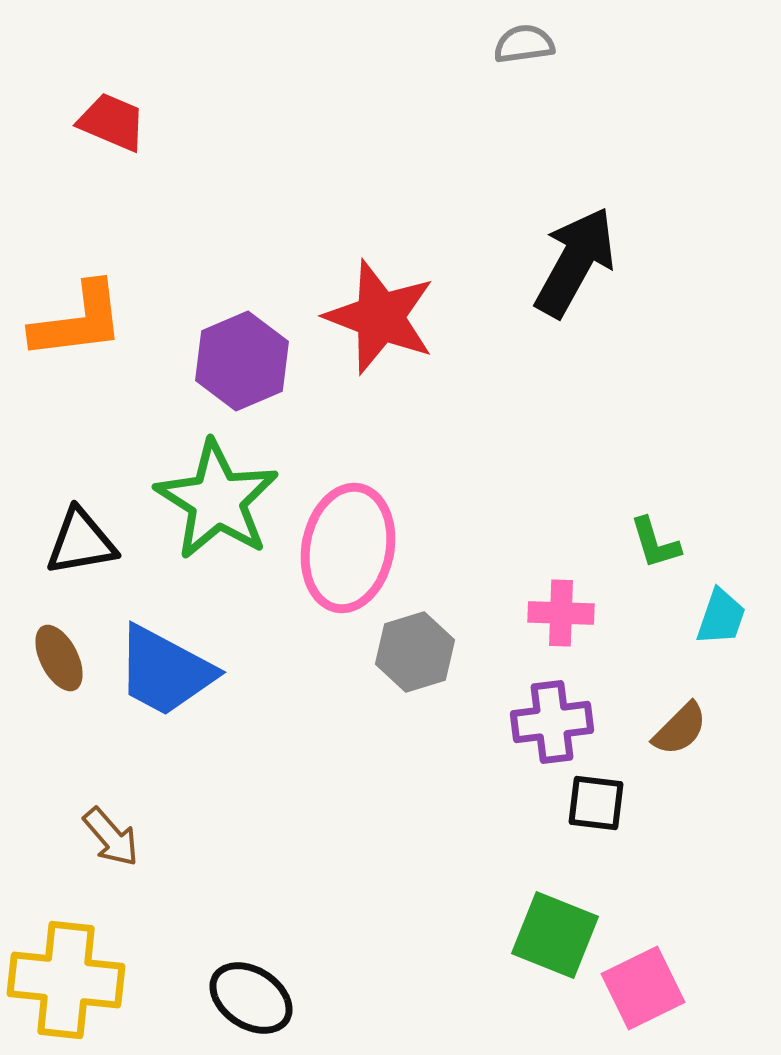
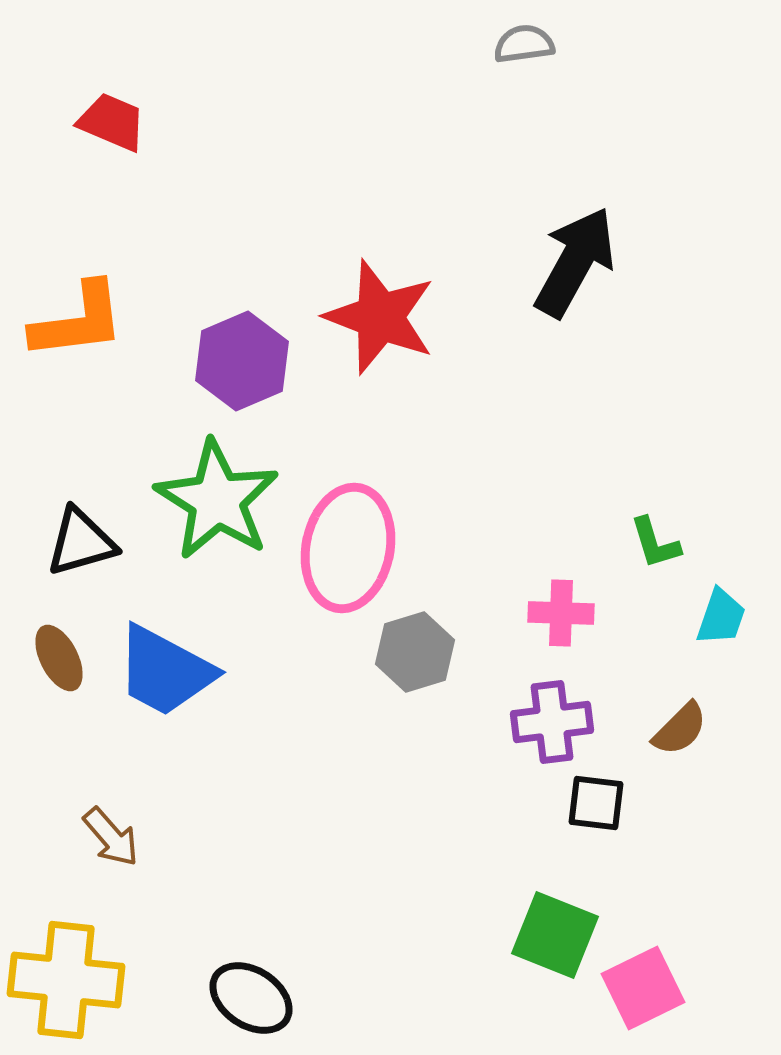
black triangle: rotated 6 degrees counterclockwise
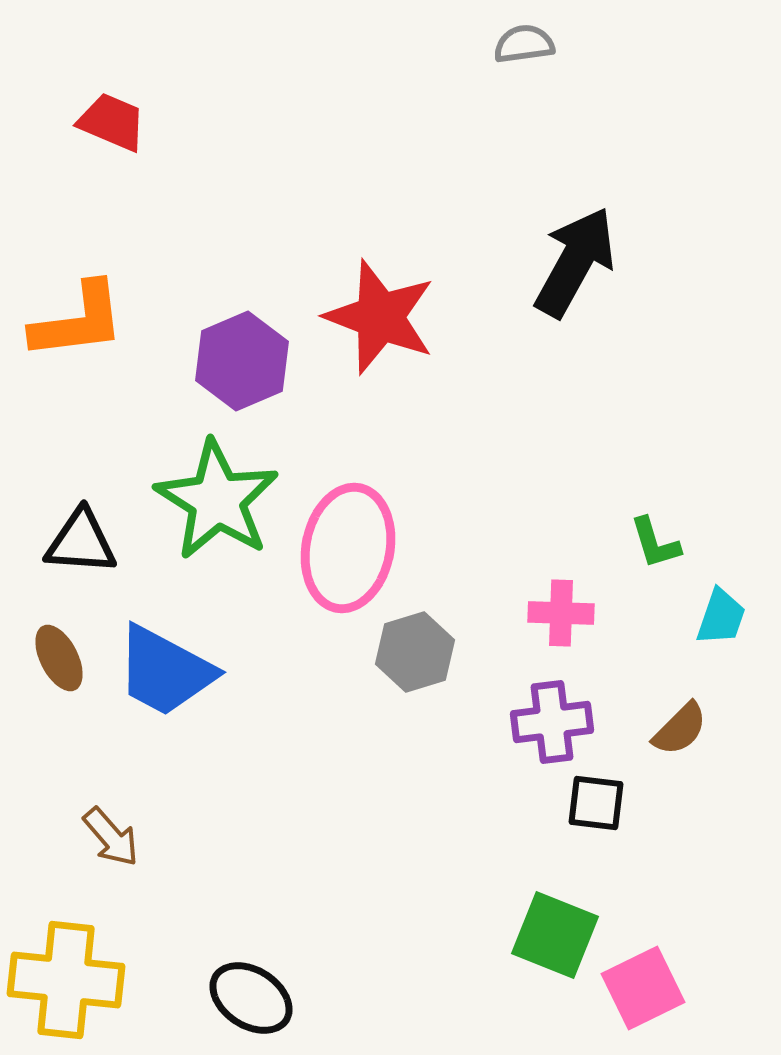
black triangle: rotated 20 degrees clockwise
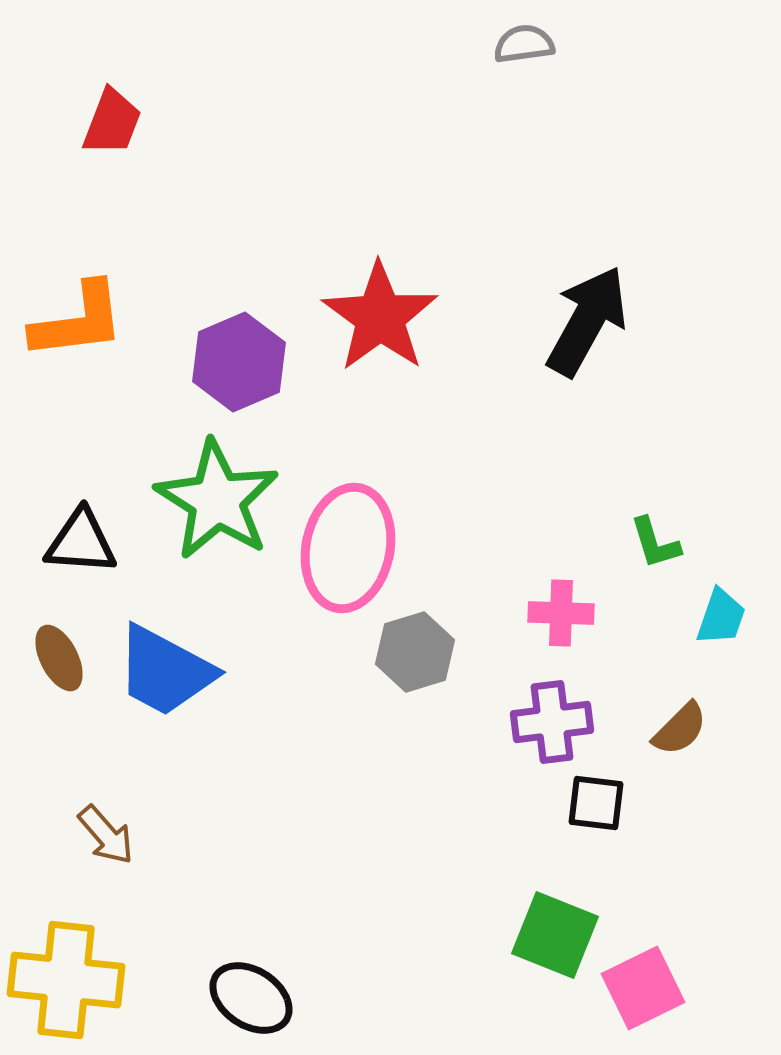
red trapezoid: rotated 88 degrees clockwise
black arrow: moved 12 px right, 59 px down
red star: rotated 15 degrees clockwise
purple hexagon: moved 3 px left, 1 px down
brown arrow: moved 5 px left, 2 px up
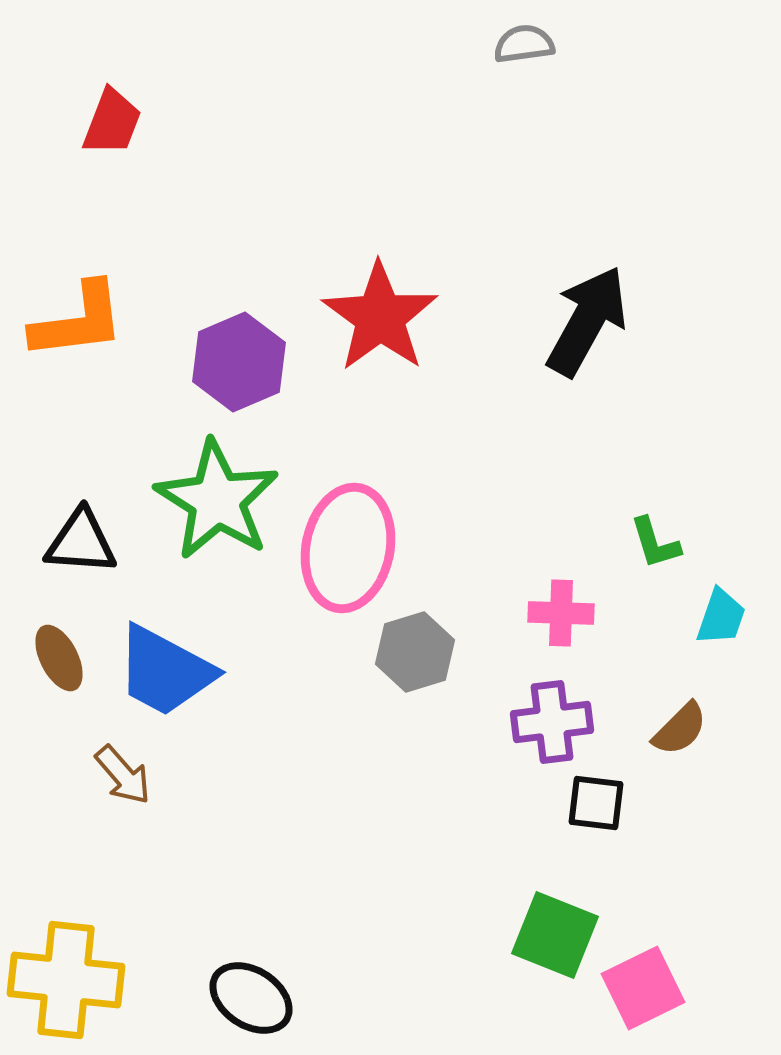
brown arrow: moved 17 px right, 60 px up
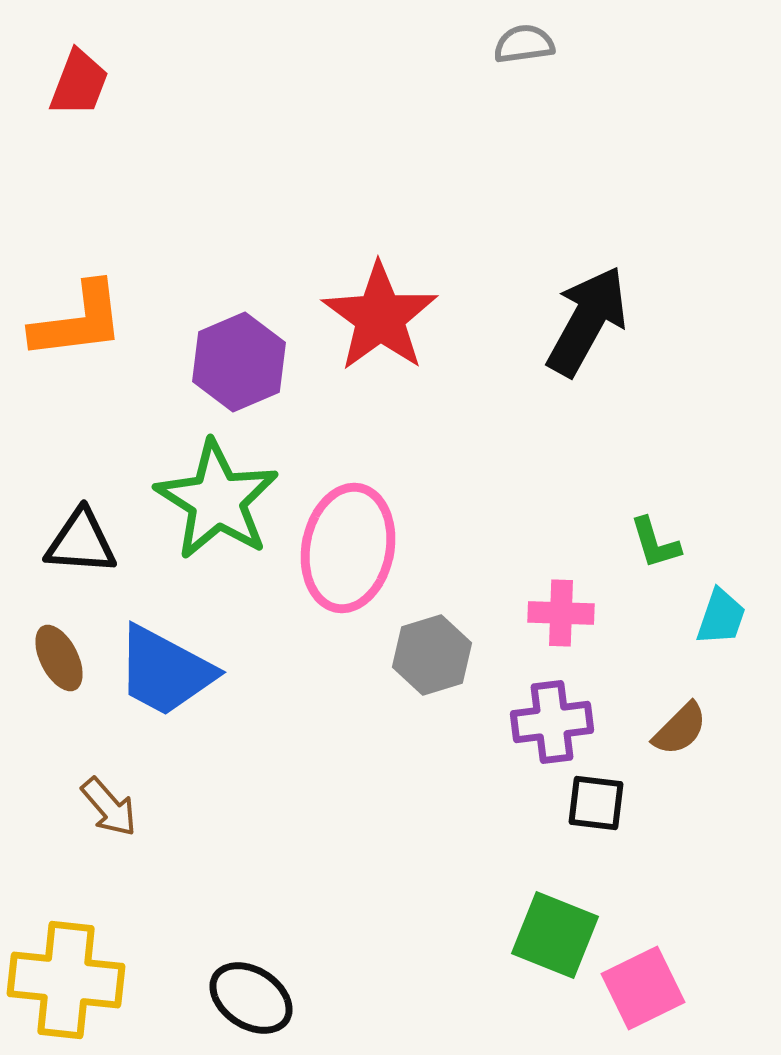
red trapezoid: moved 33 px left, 39 px up
gray hexagon: moved 17 px right, 3 px down
brown arrow: moved 14 px left, 32 px down
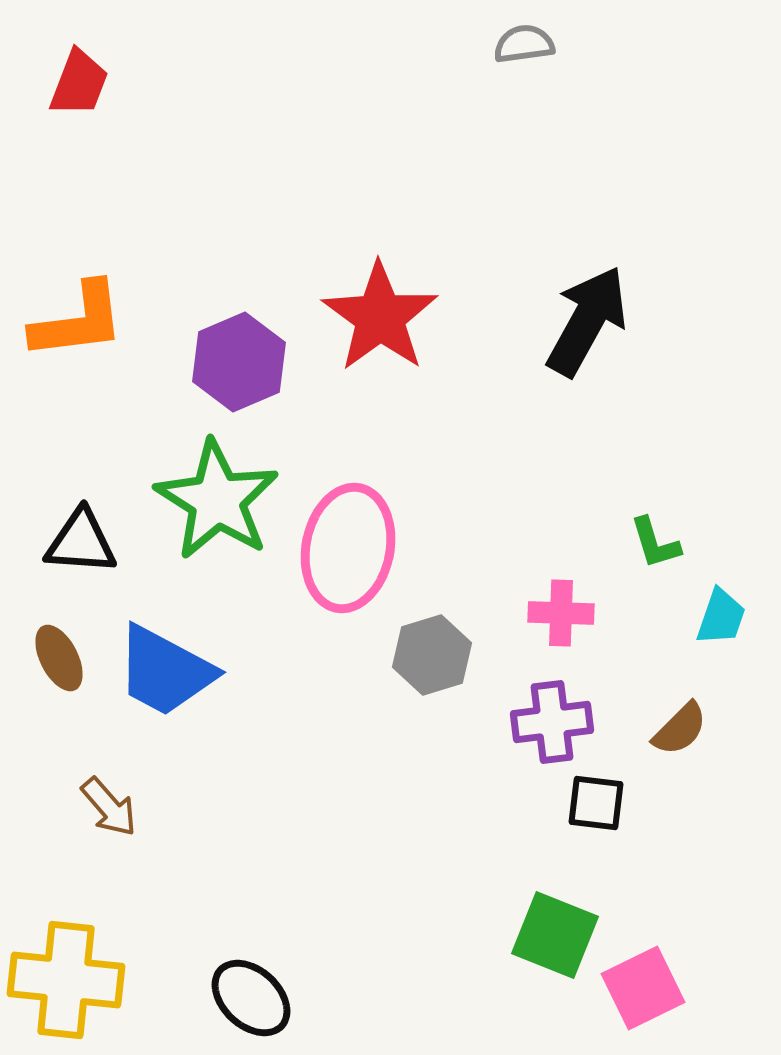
black ellipse: rotated 10 degrees clockwise
